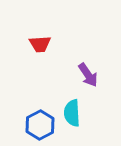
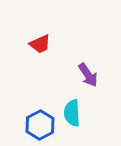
red trapezoid: rotated 20 degrees counterclockwise
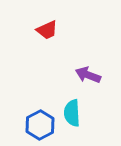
red trapezoid: moved 7 px right, 14 px up
purple arrow: rotated 145 degrees clockwise
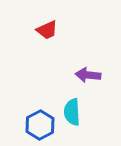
purple arrow: rotated 15 degrees counterclockwise
cyan semicircle: moved 1 px up
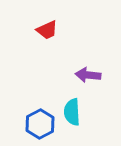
blue hexagon: moved 1 px up
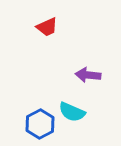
red trapezoid: moved 3 px up
cyan semicircle: rotated 64 degrees counterclockwise
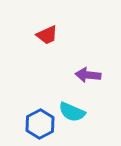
red trapezoid: moved 8 px down
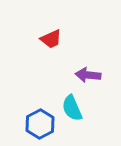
red trapezoid: moved 4 px right, 4 px down
cyan semicircle: moved 4 px up; rotated 44 degrees clockwise
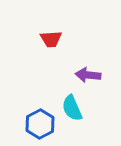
red trapezoid: rotated 20 degrees clockwise
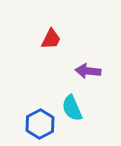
red trapezoid: rotated 60 degrees counterclockwise
purple arrow: moved 4 px up
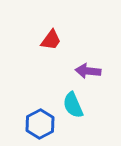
red trapezoid: moved 1 px down; rotated 10 degrees clockwise
cyan semicircle: moved 1 px right, 3 px up
